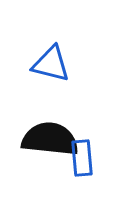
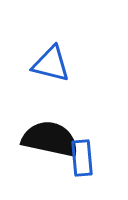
black semicircle: rotated 6 degrees clockwise
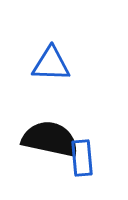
blue triangle: rotated 12 degrees counterclockwise
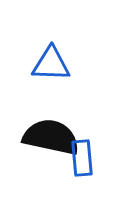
black semicircle: moved 1 px right, 2 px up
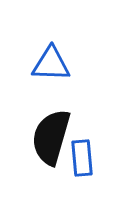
black semicircle: rotated 86 degrees counterclockwise
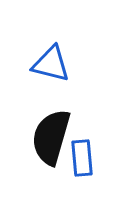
blue triangle: rotated 12 degrees clockwise
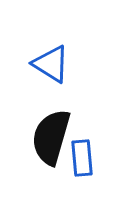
blue triangle: rotated 18 degrees clockwise
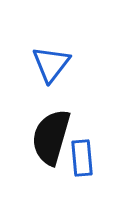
blue triangle: rotated 36 degrees clockwise
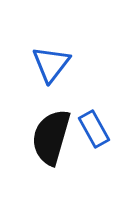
blue rectangle: moved 12 px right, 29 px up; rotated 24 degrees counterclockwise
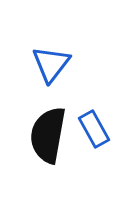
black semicircle: moved 3 px left, 2 px up; rotated 6 degrees counterclockwise
